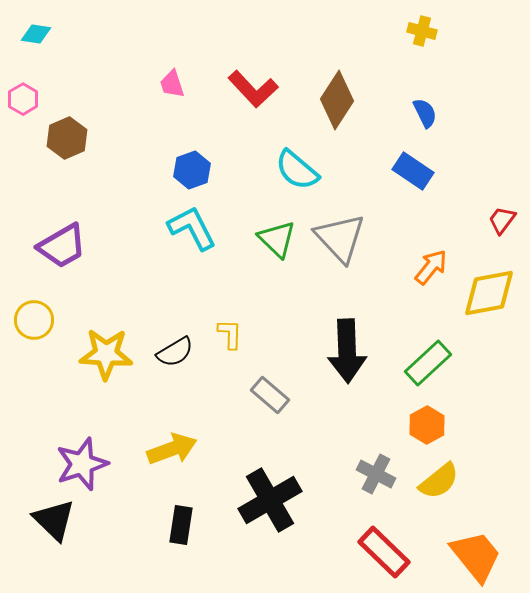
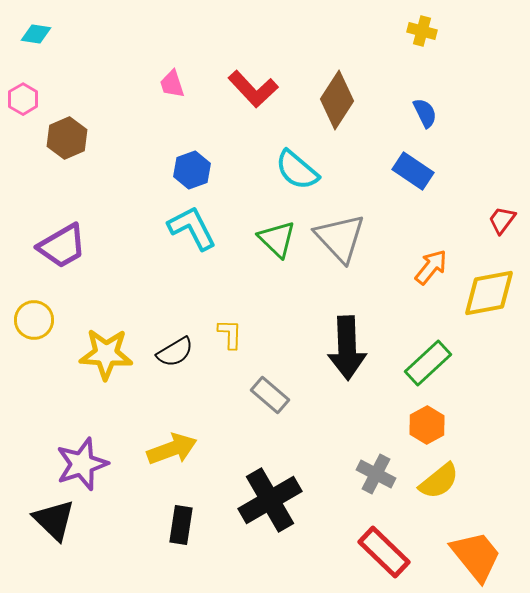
black arrow: moved 3 px up
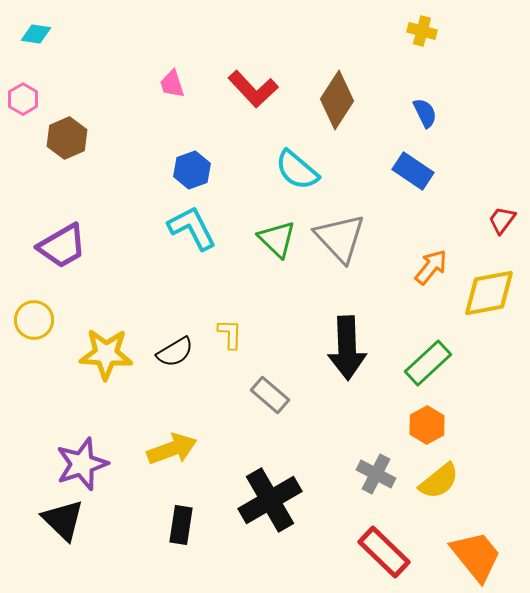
black triangle: moved 9 px right
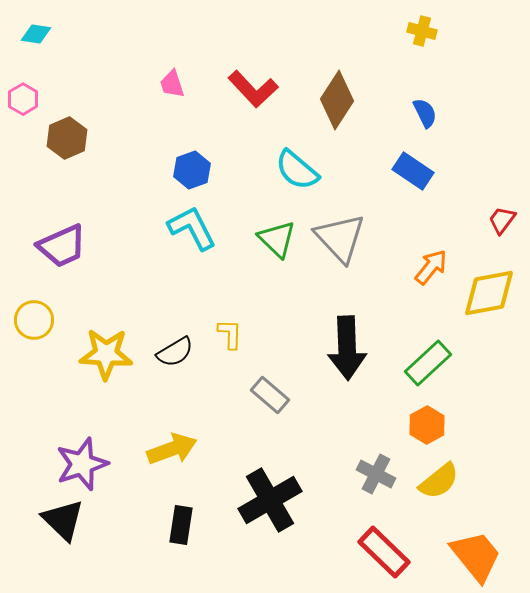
purple trapezoid: rotated 6 degrees clockwise
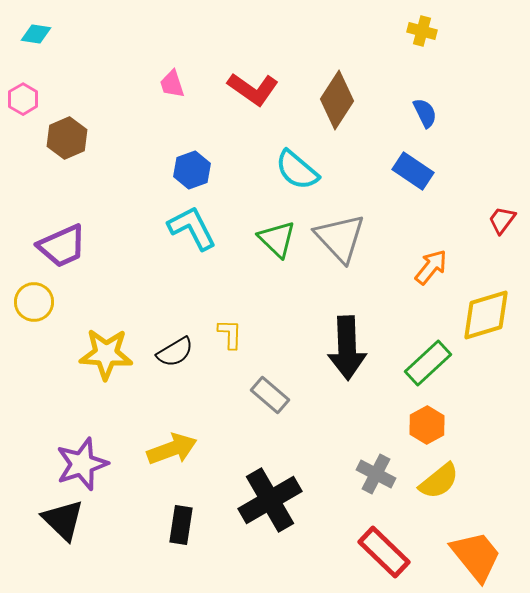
red L-shape: rotated 12 degrees counterclockwise
yellow diamond: moved 3 px left, 22 px down; rotated 6 degrees counterclockwise
yellow circle: moved 18 px up
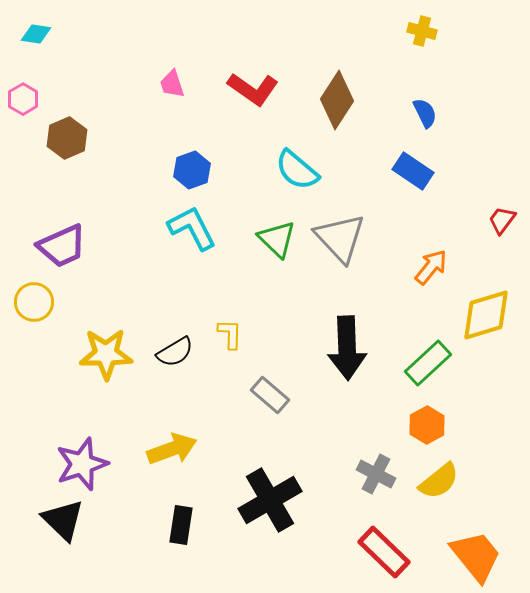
yellow star: rotated 4 degrees counterclockwise
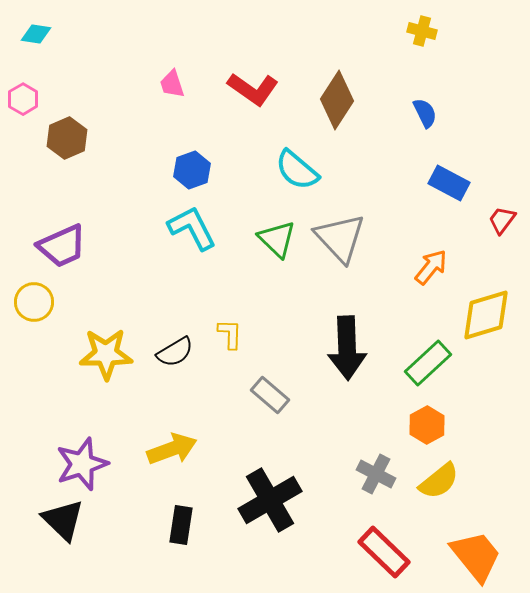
blue rectangle: moved 36 px right, 12 px down; rotated 6 degrees counterclockwise
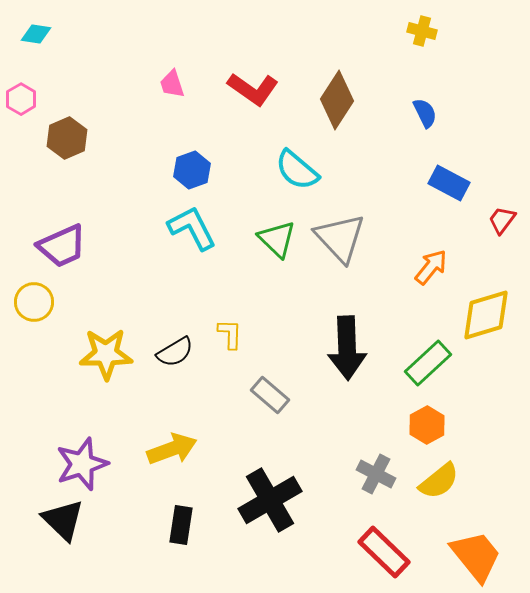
pink hexagon: moved 2 px left
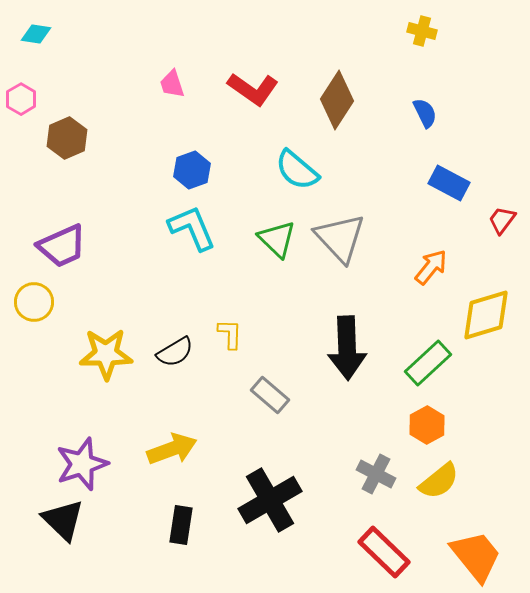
cyan L-shape: rotated 4 degrees clockwise
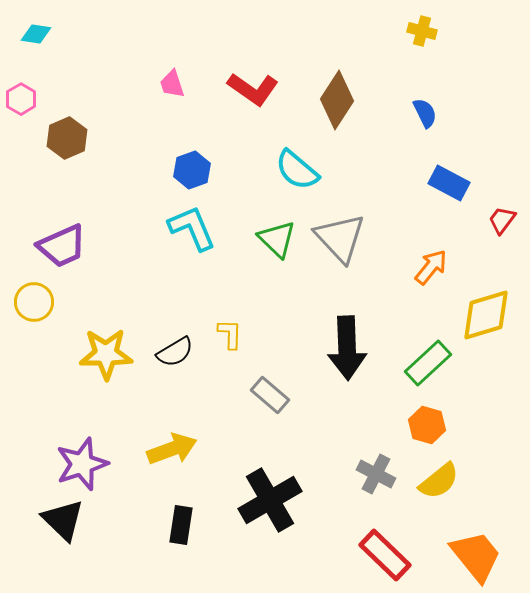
orange hexagon: rotated 15 degrees counterclockwise
red rectangle: moved 1 px right, 3 px down
